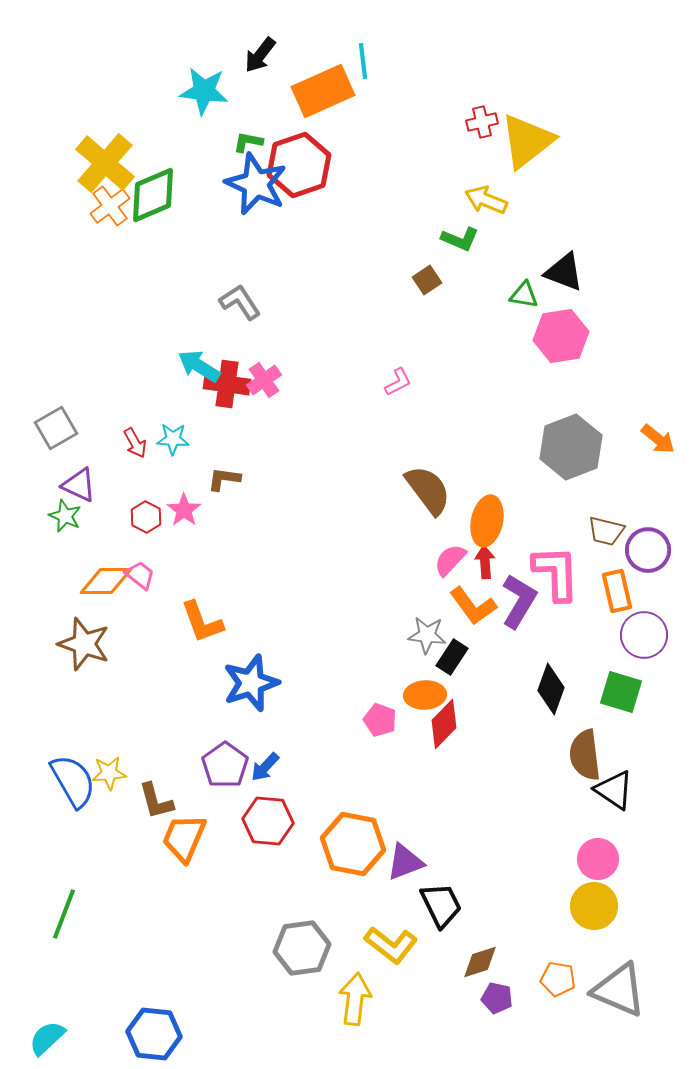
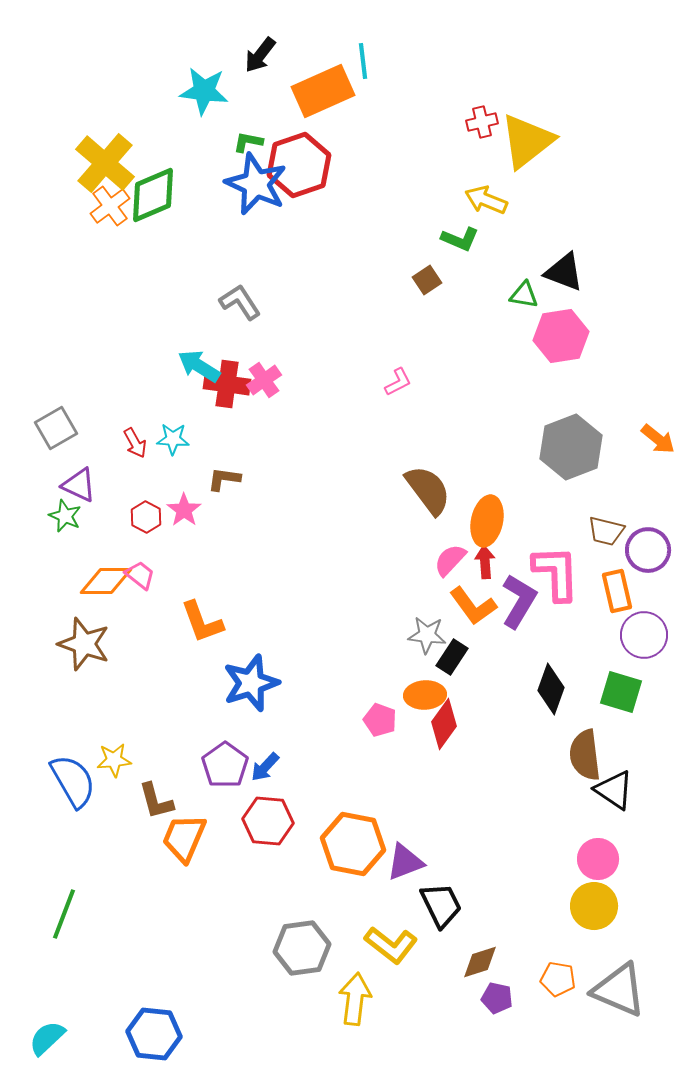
red diamond at (444, 724): rotated 9 degrees counterclockwise
yellow star at (109, 773): moved 5 px right, 13 px up
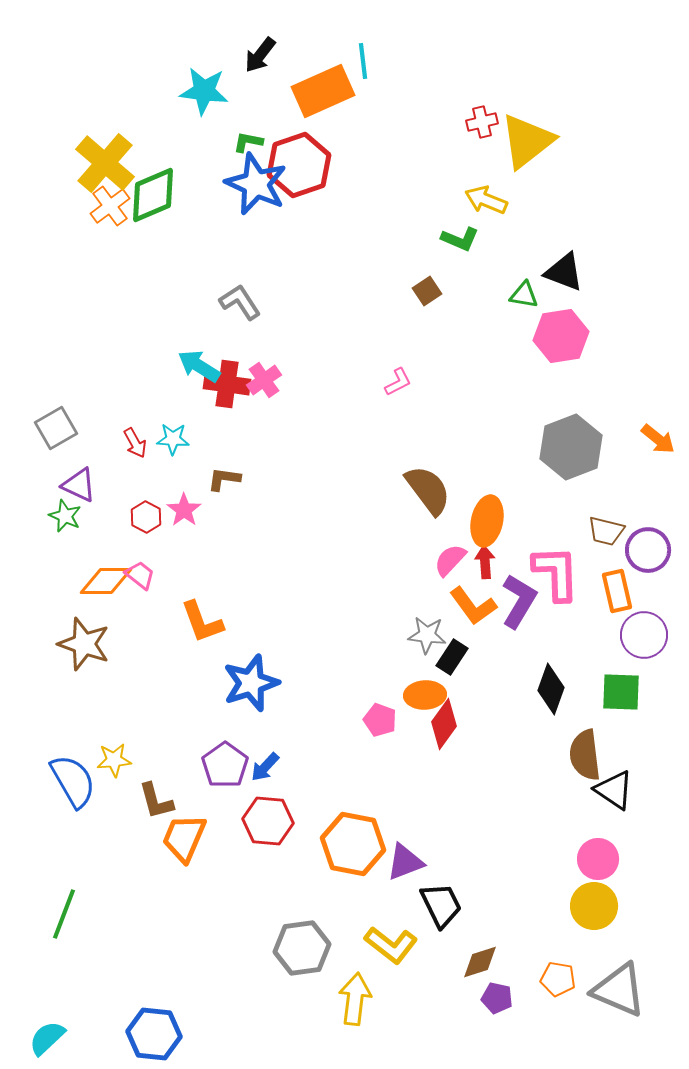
brown square at (427, 280): moved 11 px down
green square at (621, 692): rotated 15 degrees counterclockwise
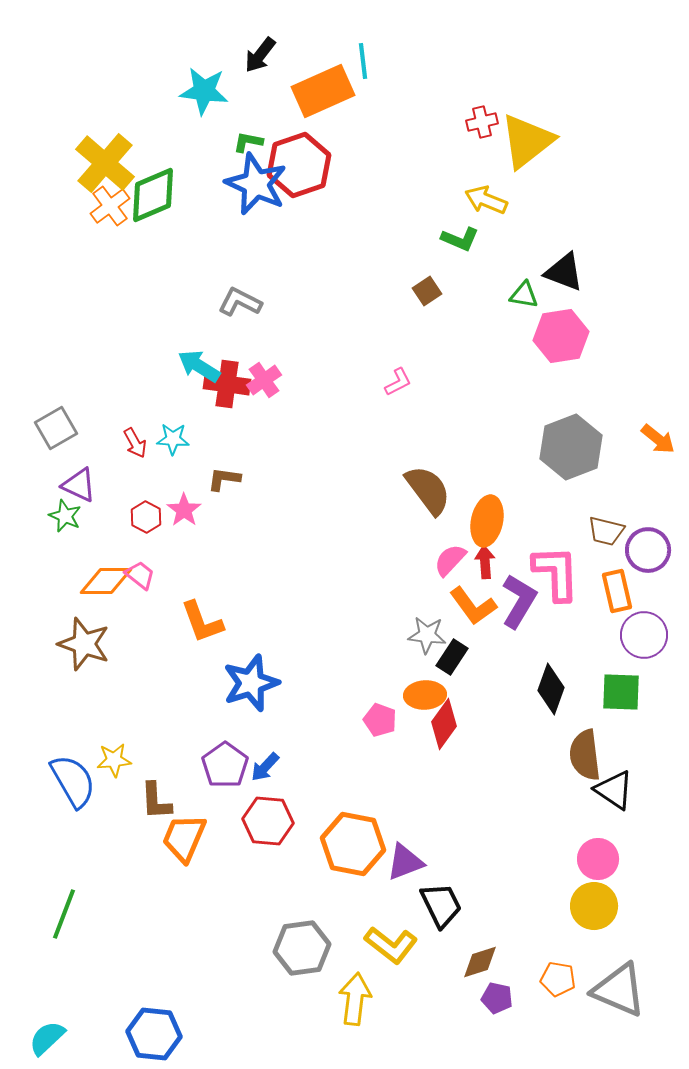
gray L-shape at (240, 302): rotated 30 degrees counterclockwise
brown L-shape at (156, 801): rotated 12 degrees clockwise
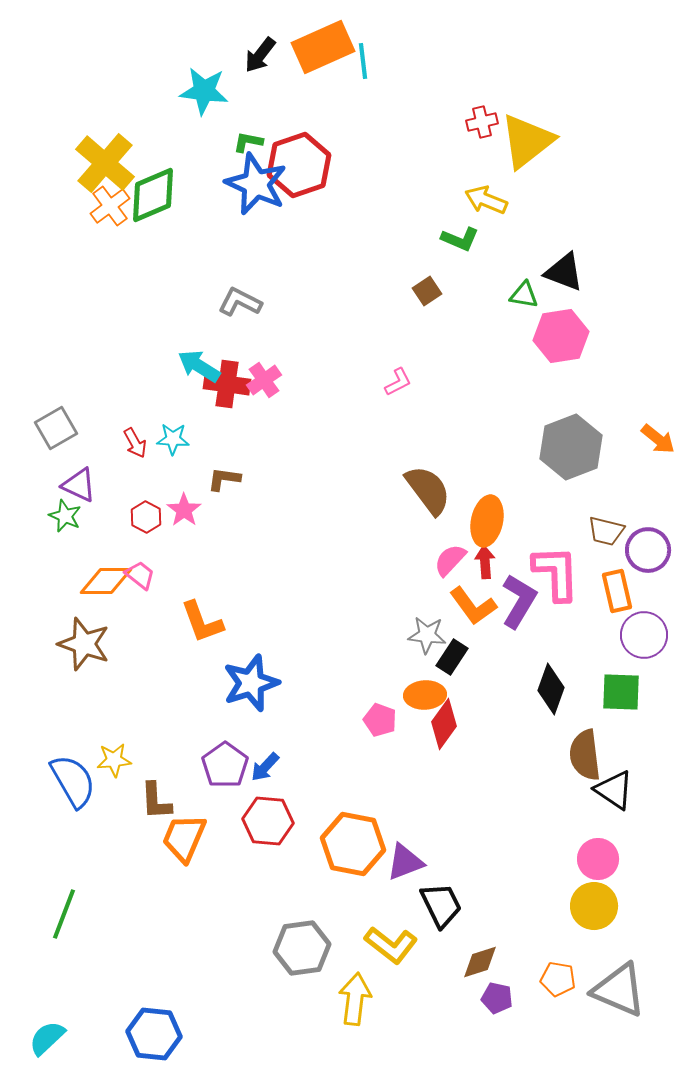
orange rectangle at (323, 91): moved 44 px up
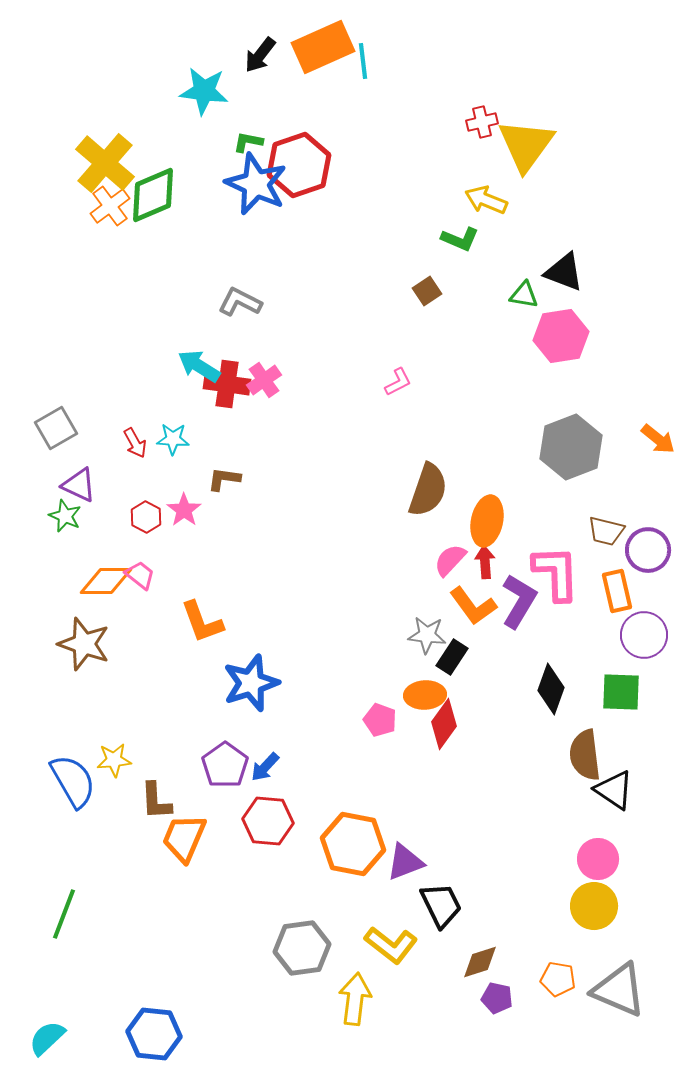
yellow triangle at (527, 141): moved 1 px left, 4 px down; rotated 16 degrees counterclockwise
brown semicircle at (428, 490): rotated 56 degrees clockwise
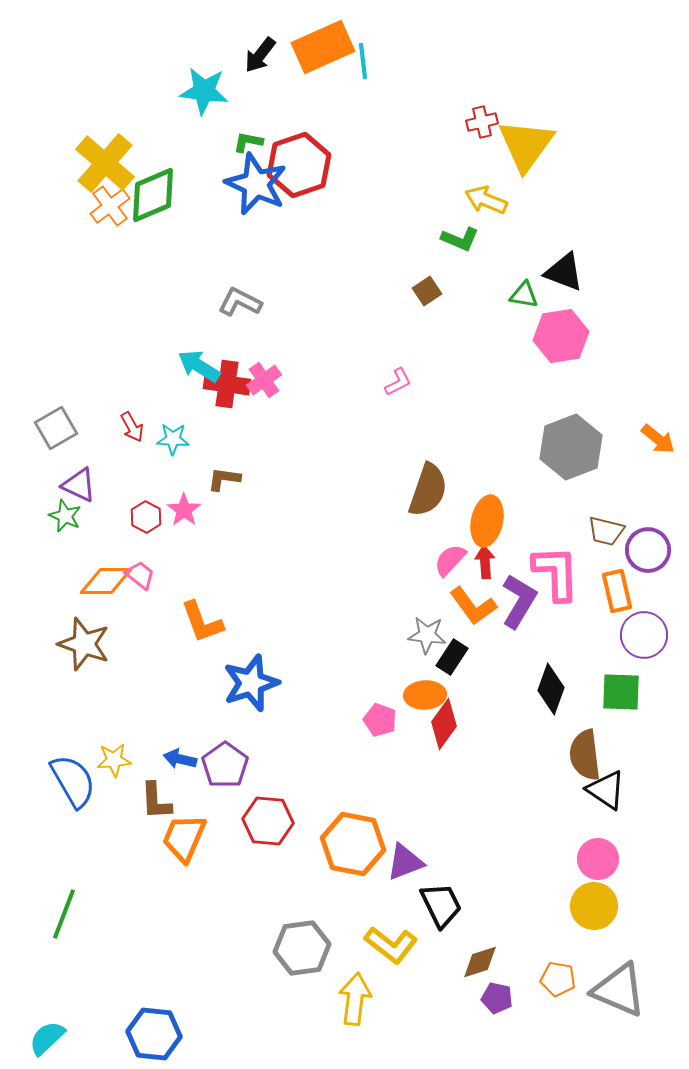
red arrow at (135, 443): moved 3 px left, 16 px up
blue arrow at (265, 767): moved 85 px left, 8 px up; rotated 60 degrees clockwise
black triangle at (614, 790): moved 8 px left
